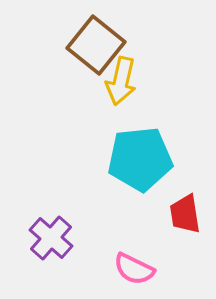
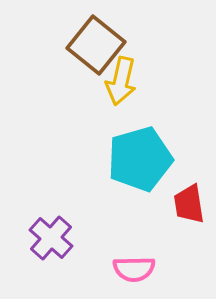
cyan pentagon: rotated 10 degrees counterclockwise
red trapezoid: moved 4 px right, 10 px up
pink semicircle: rotated 27 degrees counterclockwise
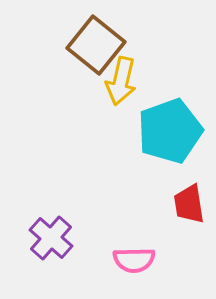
cyan pentagon: moved 30 px right, 28 px up; rotated 4 degrees counterclockwise
pink semicircle: moved 9 px up
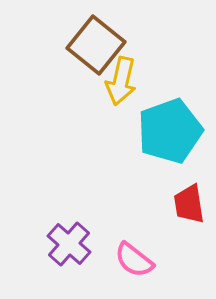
purple cross: moved 18 px right, 6 px down
pink semicircle: rotated 39 degrees clockwise
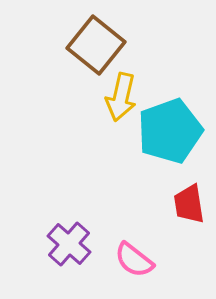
yellow arrow: moved 16 px down
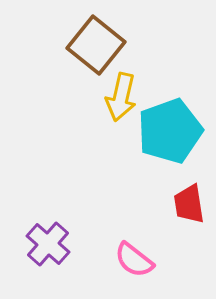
purple cross: moved 21 px left
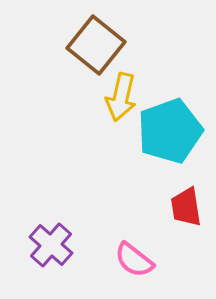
red trapezoid: moved 3 px left, 3 px down
purple cross: moved 3 px right, 1 px down
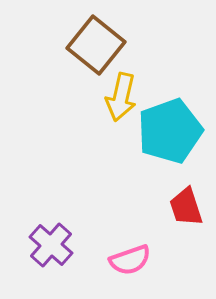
red trapezoid: rotated 9 degrees counterclockwise
pink semicircle: moved 4 px left; rotated 57 degrees counterclockwise
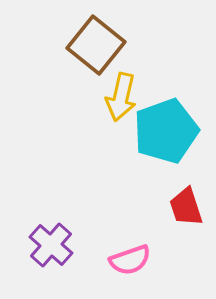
cyan pentagon: moved 4 px left
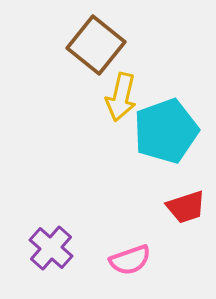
red trapezoid: rotated 90 degrees counterclockwise
purple cross: moved 3 px down
